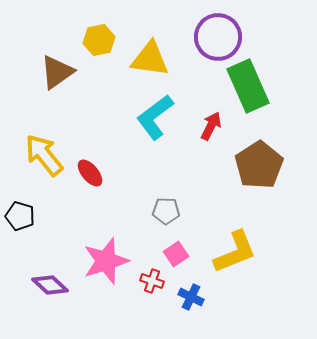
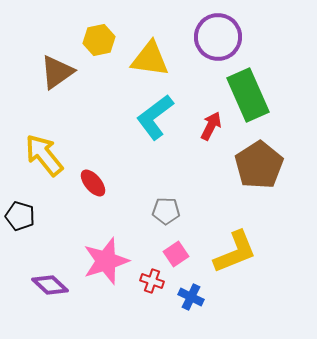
green rectangle: moved 9 px down
red ellipse: moved 3 px right, 10 px down
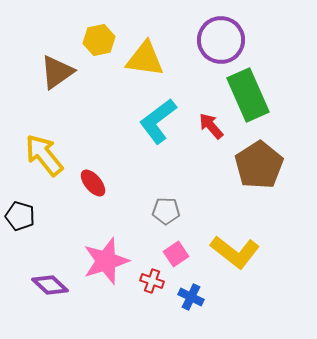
purple circle: moved 3 px right, 3 px down
yellow triangle: moved 5 px left
cyan L-shape: moved 3 px right, 4 px down
red arrow: rotated 68 degrees counterclockwise
yellow L-shape: rotated 60 degrees clockwise
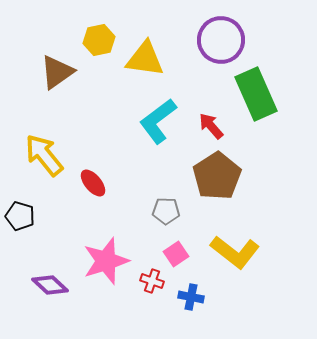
green rectangle: moved 8 px right, 1 px up
brown pentagon: moved 42 px left, 11 px down
blue cross: rotated 15 degrees counterclockwise
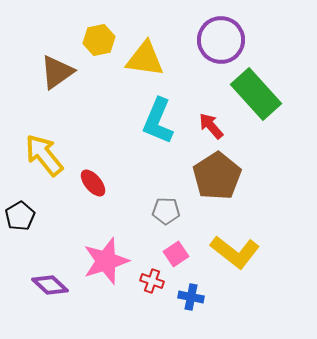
green rectangle: rotated 18 degrees counterclockwise
cyan L-shape: rotated 30 degrees counterclockwise
black pentagon: rotated 24 degrees clockwise
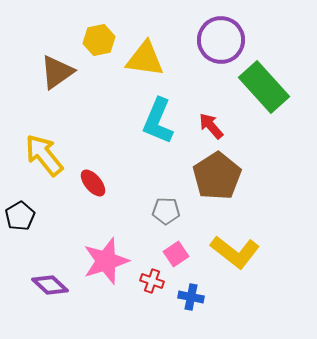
green rectangle: moved 8 px right, 7 px up
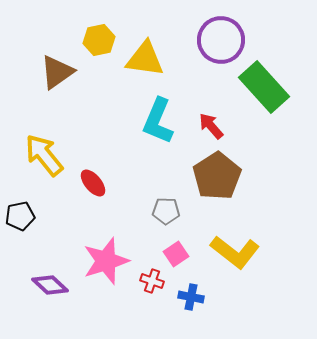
black pentagon: rotated 20 degrees clockwise
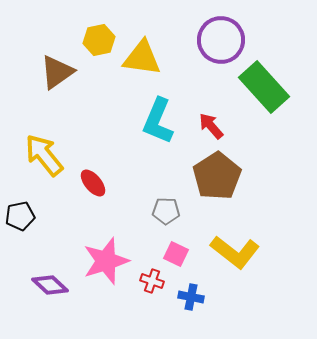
yellow triangle: moved 3 px left, 1 px up
pink square: rotated 30 degrees counterclockwise
